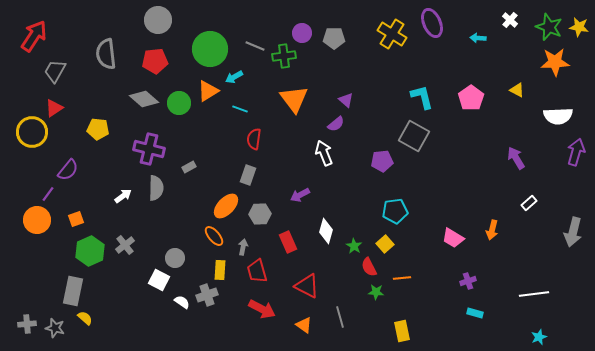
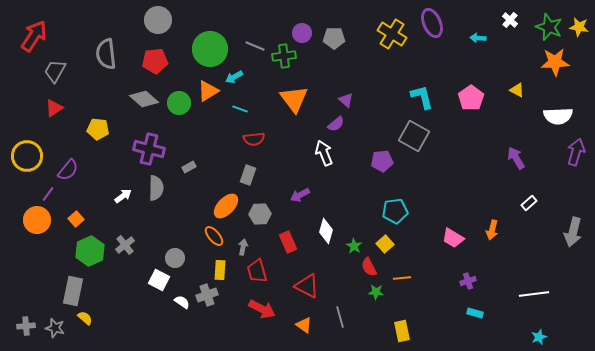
yellow circle at (32, 132): moved 5 px left, 24 px down
red semicircle at (254, 139): rotated 105 degrees counterclockwise
orange square at (76, 219): rotated 21 degrees counterclockwise
gray cross at (27, 324): moved 1 px left, 2 px down
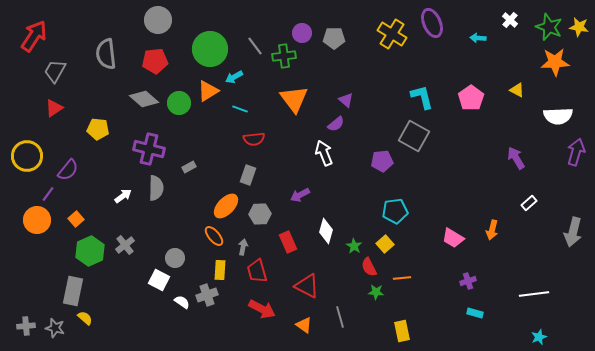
gray line at (255, 46): rotated 30 degrees clockwise
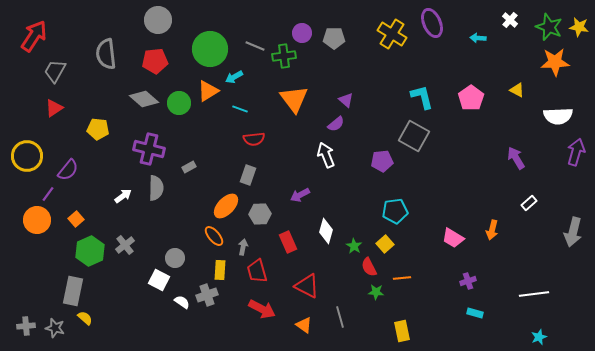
gray line at (255, 46): rotated 30 degrees counterclockwise
white arrow at (324, 153): moved 2 px right, 2 px down
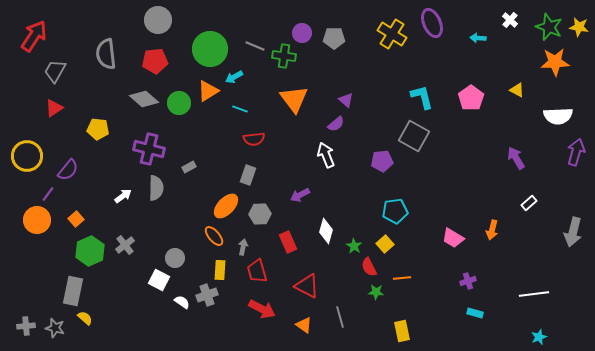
green cross at (284, 56): rotated 15 degrees clockwise
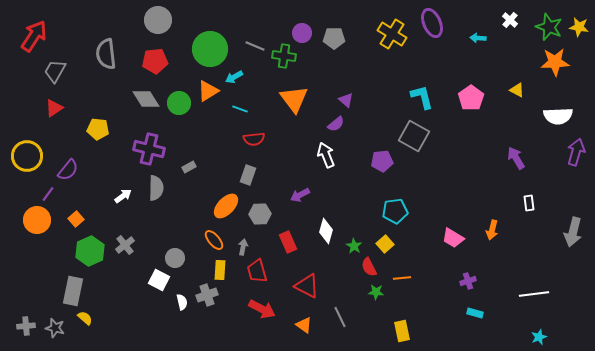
gray diamond at (144, 99): moved 2 px right; rotated 16 degrees clockwise
white rectangle at (529, 203): rotated 56 degrees counterclockwise
orange ellipse at (214, 236): moved 4 px down
white semicircle at (182, 302): rotated 42 degrees clockwise
gray line at (340, 317): rotated 10 degrees counterclockwise
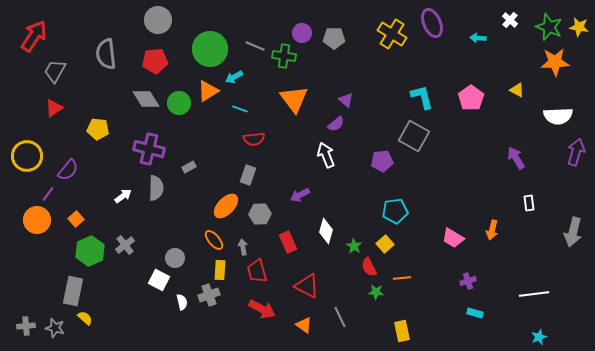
gray arrow at (243, 247): rotated 21 degrees counterclockwise
gray cross at (207, 295): moved 2 px right
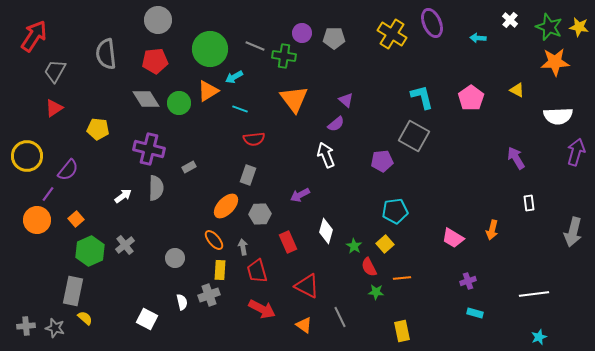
white square at (159, 280): moved 12 px left, 39 px down
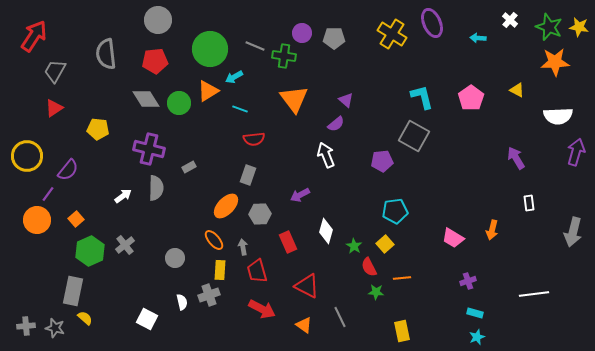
cyan star at (539, 337): moved 62 px left
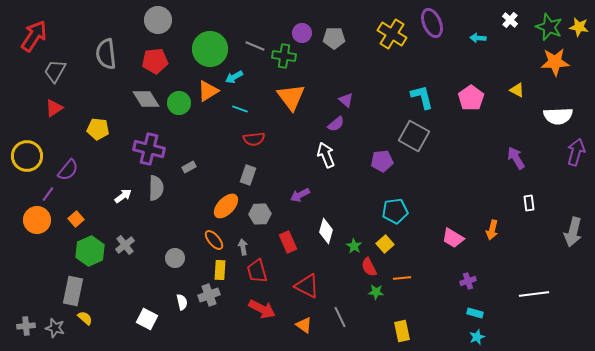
orange triangle at (294, 99): moved 3 px left, 2 px up
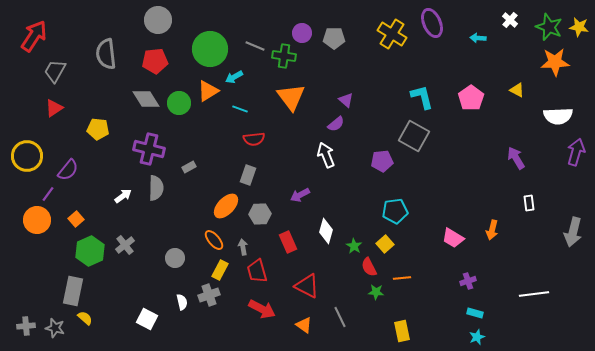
yellow rectangle at (220, 270): rotated 24 degrees clockwise
